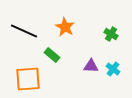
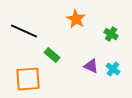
orange star: moved 11 px right, 8 px up
purple triangle: rotated 21 degrees clockwise
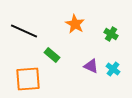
orange star: moved 1 px left, 5 px down
